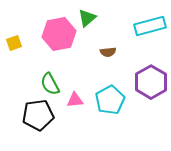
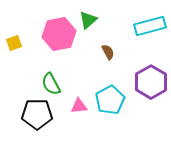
green triangle: moved 1 px right, 2 px down
brown semicircle: rotated 112 degrees counterclockwise
green semicircle: moved 1 px right
pink triangle: moved 4 px right, 6 px down
black pentagon: moved 1 px left, 1 px up; rotated 8 degrees clockwise
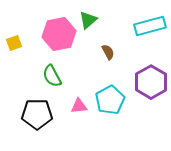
green semicircle: moved 1 px right, 8 px up
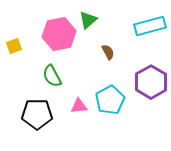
yellow square: moved 3 px down
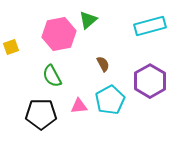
yellow square: moved 3 px left, 1 px down
brown semicircle: moved 5 px left, 12 px down
purple hexagon: moved 1 px left, 1 px up
black pentagon: moved 4 px right
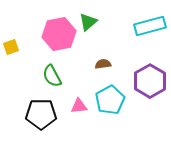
green triangle: moved 2 px down
brown semicircle: rotated 70 degrees counterclockwise
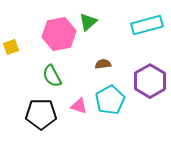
cyan rectangle: moved 3 px left, 1 px up
pink triangle: rotated 24 degrees clockwise
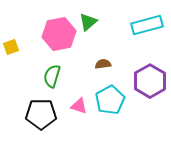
green semicircle: rotated 45 degrees clockwise
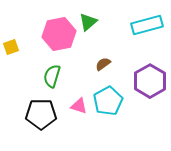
brown semicircle: rotated 28 degrees counterclockwise
cyan pentagon: moved 2 px left, 1 px down
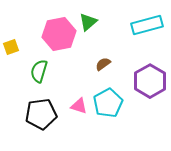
green semicircle: moved 13 px left, 5 px up
cyan pentagon: moved 2 px down
black pentagon: rotated 8 degrees counterclockwise
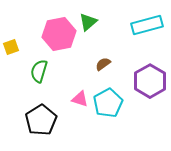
pink triangle: moved 1 px right, 7 px up
black pentagon: moved 6 px down; rotated 24 degrees counterclockwise
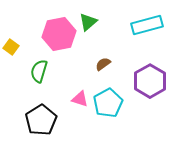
yellow square: rotated 35 degrees counterclockwise
